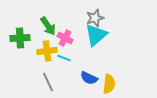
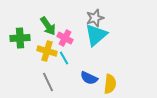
yellow cross: rotated 24 degrees clockwise
cyan line: rotated 40 degrees clockwise
yellow semicircle: moved 1 px right
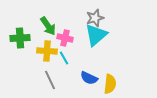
pink cross: rotated 14 degrees counterclockwise
yellow cross: rotated 12 degrees counterclockwise
gray line: moved 2 px right, 2 px up
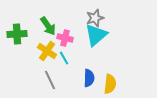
green cross: moved 3 px left, 4 px up
yellow cross: rotated 30 degrees clockwise
blue semicircle: rotated 114 degrees counterclockwise
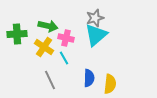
green arrow: rotated 42 degrees counterclockwise
pink cross: moved 1 px right
yellow cross: moved 3 px left, 4 px up
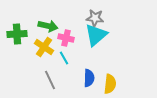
gray star: rotated 24 degrees clockwise
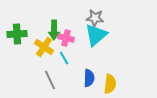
green arrow: moved 6 px right, 4 px down; rotated 78 degrees clockwise
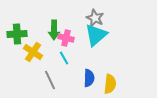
gray star: rotated 18 degrees clockwise
yellow cross: moved 11 px left, 5 px down
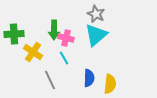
gray star: moved 1 px right, 4 px up
green cross: moved 3 px left
